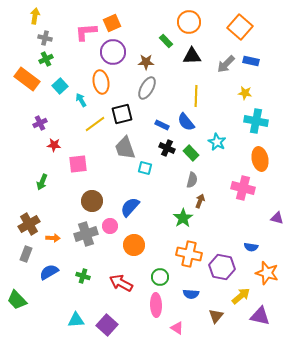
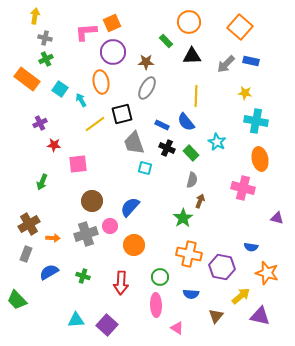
cyan square at (60, 86): moved 3 px down; rotated 14 degrees counterclockwise
gray trapezoid at (125, 148): moved 9 px right, 5 px up
red arrow at (121, 283): rotated 115 degrees counterclockwise
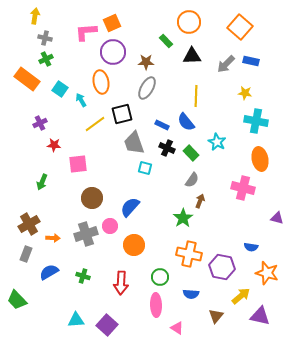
gray semicircle at (192, 180): rotated 21 degrees clockwise
brown circle at (92, 201): moved 3 px up
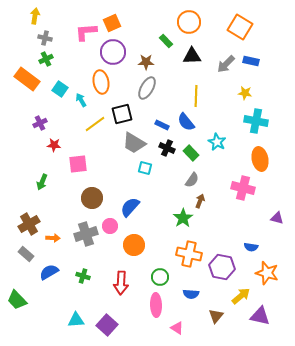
orange square at (240, 27): rotated 10 degrees counterclockwise
gray trapezoid at (134, 143): rotated 40 degrees counterclockwise
gray rectangle at (26, 254): rotated 70 degrees counterclockwise
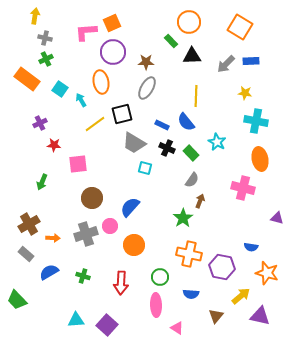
green rectangle at (166, 41): moved 5 px right
blue rectangle at (251, 61): rotated 14 degrees counterclockwise
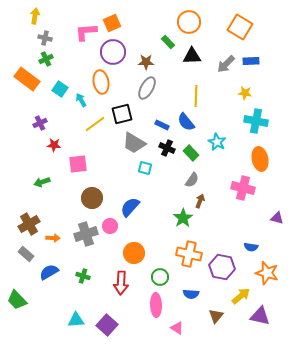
green rectangle at (171, 41): moved 3 px left, 1 px down
green arrow at (42, 182): rotated 49 degrees clockwise
orange circle at (134, 245): moved 8 px down
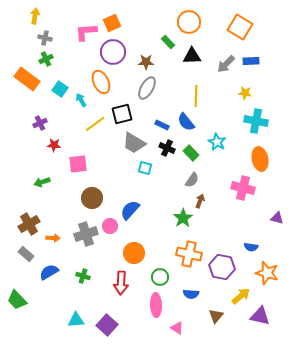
orange ellipse at (101, 82): rotated 15 degrees counterclockwise
blue semicircle at (130, 207): moved 3 px down
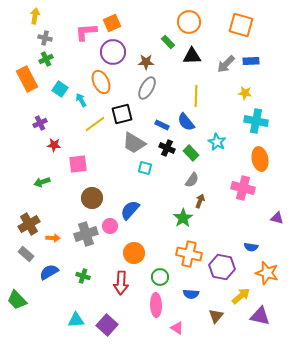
orange square at (240, 27): moved 1 px right, 2 px up; rotated 15 degrees counterclockwise
orange rectangle at (27, 79): rotated 25 degrees clockwise
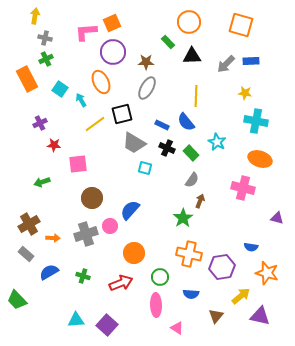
orange ellipse at (260, 159): rotated 60 degrees counterclockwise
purple hexagon at (222, 267): rotated 20 degrees counterclockwise
red arrow at (121, 283): rotated 115 degrees counterclockwise
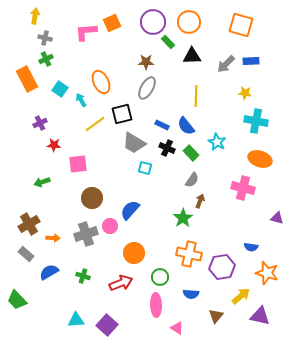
purple circle at (113, 52): moved 40 px right, 30 px up
blue semicircle at (186, 122): moved 4 px down
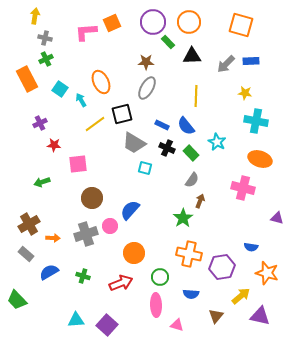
pink triangle at (177, 328): moved 3 px up; rotated 16 degrees counterclockwise
